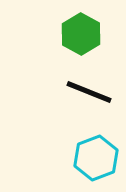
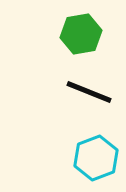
green hexagon: rotated 21 degrees clockwise
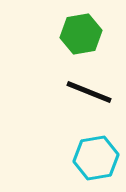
cyan hexagon: rotated 12 degrees clockwise
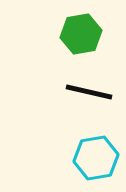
black line: rotated 9 degrees counterclockwise
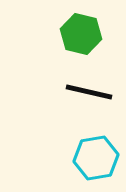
green hexagon: rotated 24 degrees clockwise
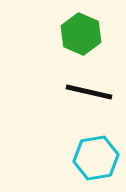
green hexagon: rotated 9 degrees clockwise
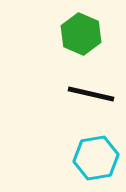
black line: moved 2 px right, 2 px down
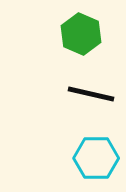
cyan hexagon: rotated 9 degrees clockwise
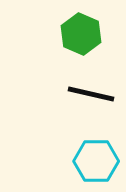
cyan hexagon: moved 3 px down
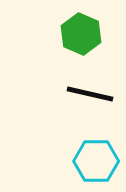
black line: moved 1 px left
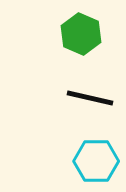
black line: moved 4 px down
